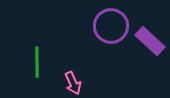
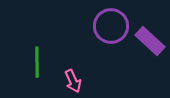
pink arrow: moved 2 px up
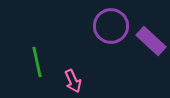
purple rectangle: moved 1 px right
green line: rotated 12 degrees counterclockwise
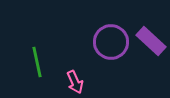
purple circle: moved 16 px down
pink arrow: moved 2 px right, 1 px down
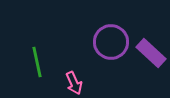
purple rectangle: moved 12 px down
pink arrow: moved 1 px left, 1 px down
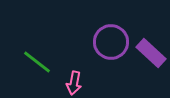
green line: rotated 40 degrees counterclockwise
pink arrow: rotated 35 degrees clockwise
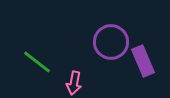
purple rectangle: moved 8 px left, 8 px down; rotated 24 degrees clockwise
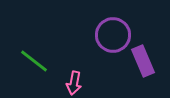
purple circle: moved 2 px right, 7 px up
green line: moved 3 px left, 1 px up
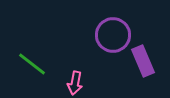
green line: moved 2 px left, 3 px down
pink arrow: moved 1 px right
